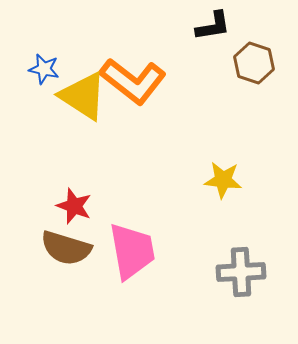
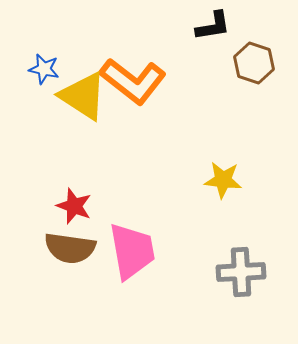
brown semicircle: moved 4 px right; rotated 9 degrees counterclockwise
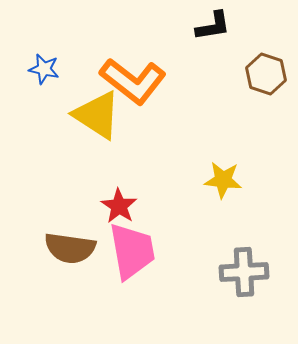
brown hexagon: moved 12 px right, 11 px down
yellow triangle: moved 14 px right, 19 px down
red star: moved 45 px right; rotated 12 degrees clockwise
gray cross: moved 3 px right
